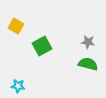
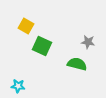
yellow square: moved 10 px right
green square: rotated 36 degrees counterclockwise
green semicircle: moved 11 px left
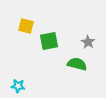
yellow square: rotated 14 degrees counterclockwise
gray star: rotated 24 degrees clockwise
green square: moved 7 px right, 5 px up; rotated 36 degrees counterclockwise
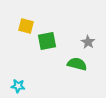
green square: moved 2 px left
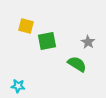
green semicircle: rotated 18 degrees clockwise
